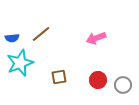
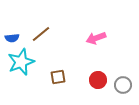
cyan star: moved 1 px right, 1 px up
brown square: moved 1 px left
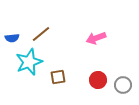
cyan star: moved 8 px right
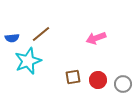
cyan star: moved 1 px left, 1 px up
brown square: moved 15 px right
gray circle: moved 1 px up
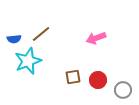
blue semicircle: moved 2 px right, 1 px down
gray circle: moved 6 px down
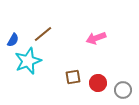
brown line: moved 2 px right
blue semicircle: moved 1 px left, 1 px down; rotated 56 degrees counterclockwise
red circle: moved 3 px down
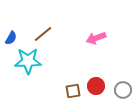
blue semicircle: moved 2 px left, 2 px up
cyan star: rotated 20 degrees clockwise
brown square: moved 14 px down
red circle: moved 2 px left, 3 px down
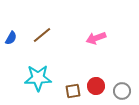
brown line: moved 1 px left, 1 px down
cyan star: moved 10 px right, 17 px down
gray circle: moved 1 px left, 1 px down
